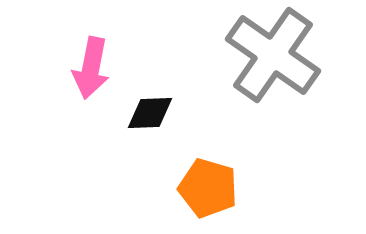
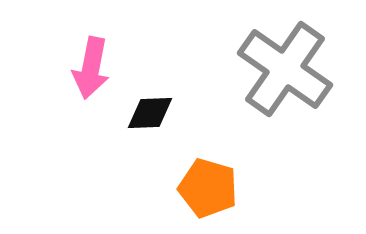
gray cross: moved 12 px right, 14 px down
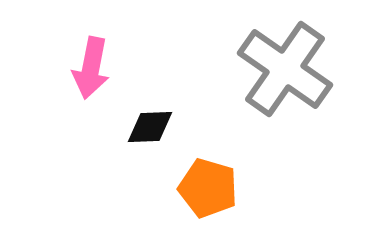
black diamond: moved 14 px down
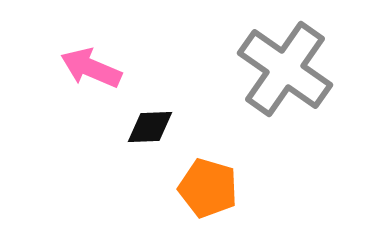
pink arrow: rotated 102 degrees clockwise
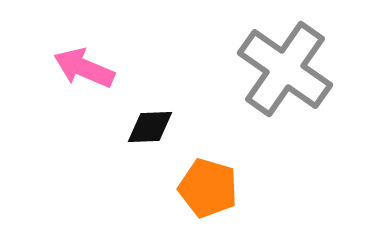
pink arrow: moved 7 px left
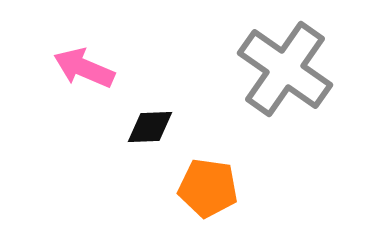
orange pentagon: rotated 8 degrees counterclockwise
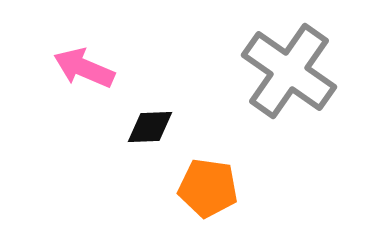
gray cross: moved 4 px right, 2 px down
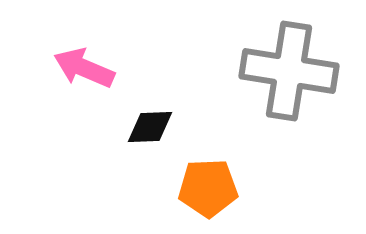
gray cross: rotated 26 degrees counterclockwise
orange pentagon: rotated 10 degrees counterclockwise
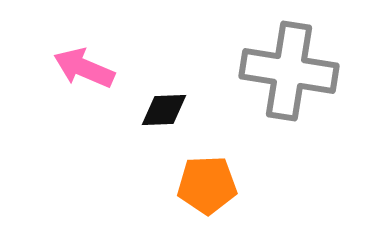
black diamond: moved 14 px right, 17 px up
orange pentagon: moved 1 px left, 3 px up
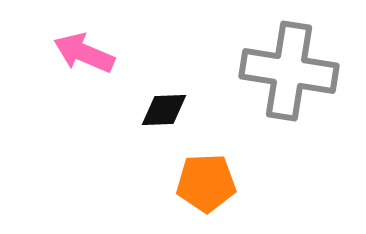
pink arrow: moved 15 px up
orange pentagon: moved 1 px left, 2 px up
